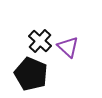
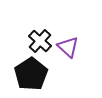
black pentagon: rotated 16 degrees clockwise
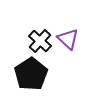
purple triangle: moved 8 px up
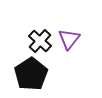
purple triangle: moved 1 px right; rotated 25 degrees clockwise
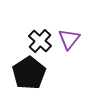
black pentagon: moved 2 px left, 1 px up
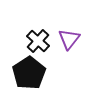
black cross: moved 2 px left
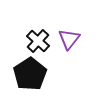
black pentagon: moved 1 px right, 1 px down
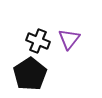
black cross: rotated 20 degrees counterclockwise
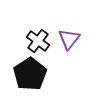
black cross: rotated 15 degrees clockwise
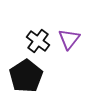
black pentagon: moved 4 px left, 2 px down
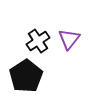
black cross: rotated 20 degrees clockwise
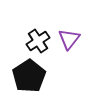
black pentagon: moved 3 px right
